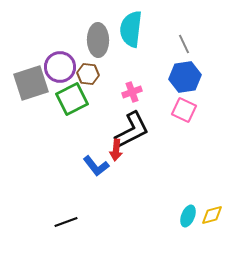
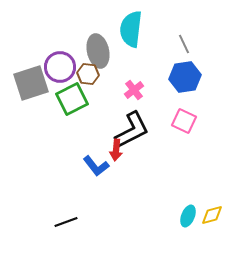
gray ellipse: moved 11 px down; rotated 12 degrees counterclockwise
pink cross: moved 2 px right, 2 px up; rotated 18 degrees counterclockwise
pink square: moved 11 px down
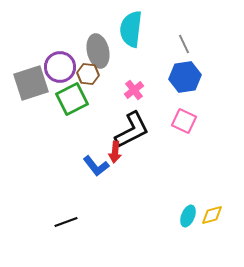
red arrow: moved 1 px left, 2 px down
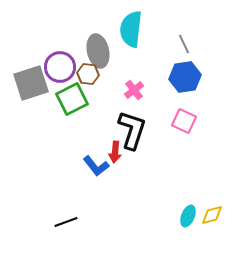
black L-shape: rotated 45 degrees counterclockwise
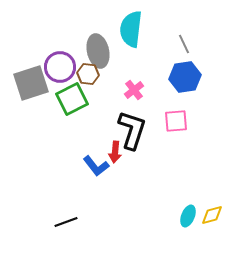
pink square: moved 8 px left; rotated 30 degrees counterclockwise
